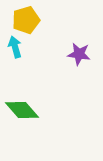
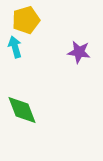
purple star: moved 2 px up
green diamond: rotated 20 degrees clockwise
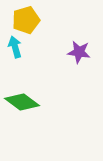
green diamond: moved 8 px up; rotated 32 degrees counterclockwise
